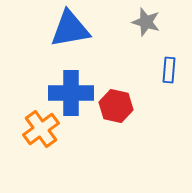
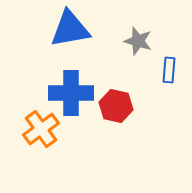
gray star: moved 8 px left, 19 px down
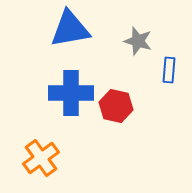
orange cross: moved 29 px down
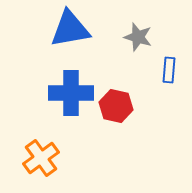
gray star: moved 4 px up
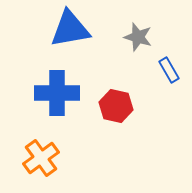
blue rectangle: rotated 35 degrees counterclockwise
blue cross: moved 14 px left
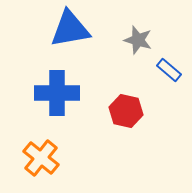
gray star: moved 3 px down
blue rectangle: rotated 20 degrees counterclockwise
red hexagon: moved 10 px right, 5 px down
orange cross: rotated 15 degrees counterclockwise
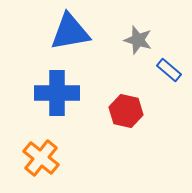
blue triangle: moved 3 px down
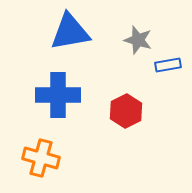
blue rectangle: moved 1 px left, 5 px up; rotated 50 degrees counterclockwise
blue cross: moved 1 px right, 2 px down
red hexagon: rotated 20 degrees clockwise
orange cross: rotated 24 degrees counterclockwise
